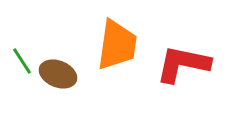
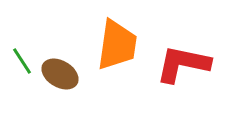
brown ellipse: moved 2 px right; rotated 9 degrees clockwise
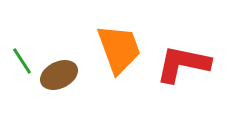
orange trapezoid: moved 2 px right, 4 px down; rotated 28 degrees counterclockwise
brown ellipse: moved 1 px left, 1 px down; rotated 57 degrees counterclockwise
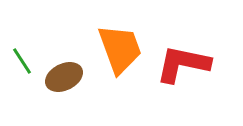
orange trapezoid: moved 1 px right
brown ellipse: moved 5 px right, 2 px down
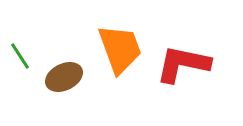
green line: moved 2 px left, 5 px up
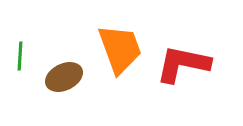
green line: rotated 36 degrees clockwise
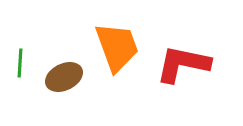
orange trapezoid: moved 3 px left, 2 px up
green line: moved 7 px down
